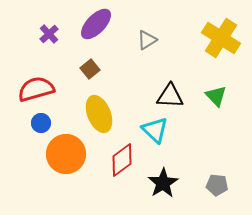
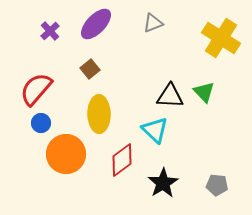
purple cross: moved 1 px right, 3 px up
gray triangle: moved 6 px right, 17 px up; rotated 10 degrees clockwise
red semicircle: rotated 33 degrees counterclockwise
green triangle: moved 12 px left, 4 px up
yellow ellipse: rotated 21 degrees clockwise
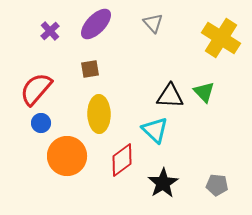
gray triangle: rotated 50 degrees counterclockwise
brown square: rotated 30 degrees clockwise
orange circle: moved 1 px right, 2 px down
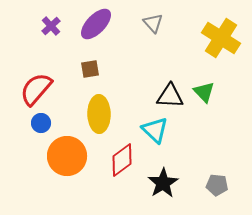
purple cross: moved 1 px right, 5 px up
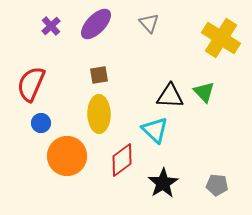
gray triangle: moved 4 px left
brown square: moved 9 px right, 6 px down
red semicircle: moved 5 px left, 5 px up; rotated 18 degrees counterclockwise
